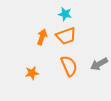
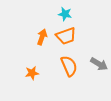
gray arrow: rotated 120 degrees counterclockwise
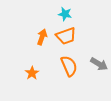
orange star: rotated 24 degrees counterclockwise
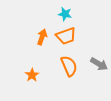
orange star: moved 2 px down
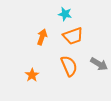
orange trapezoid: moved 7 px right
